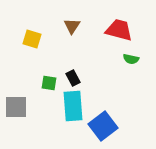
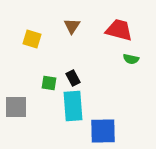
blue square: moved 5 px down; rotated 36 degrees clockwise
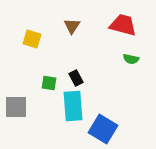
red trapezoid: moved 4 px right, 5 px up
black rectangle: moved 3 px right
blue square: moved 2 px up; rotated 32 degrees clockwise
